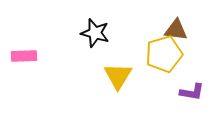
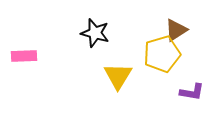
brown triangle: rotated 40 degrees counterclockwise
yellow pentagon: moved 2 px left
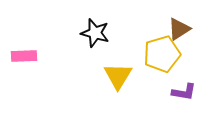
brown triangle: moved 3 px right, 1 px up
purple L-shape: moved 8 px left
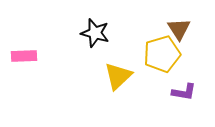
brown triangle: rotated 30 degrees counterclockwise
yellow triangle: rotated 16 degrees clockwise
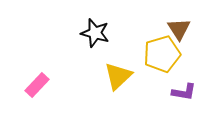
pink rectangle: moved 13 px right, 29 px down; rotated 45 degrees counterclockwise
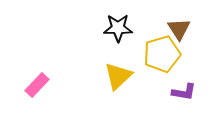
black star: moved 23 px right, 5 px up; rotated 16 degrees counterclockwise
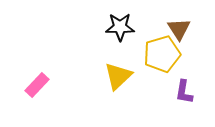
black star: moved 2 px right, 1 px up
purple L-shape: rotated 90 degrees clockwise
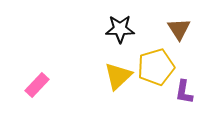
black star: moved 2 px down
yellow pentagon: moved 6 px left, 13 px down
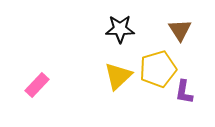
brown triangle: moved 1 px right, 1 px down
yellow pentagon: moved 2 px right, 2 px down
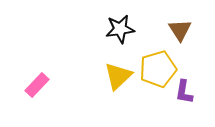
black star: rotated 8 degrees counterclockwise
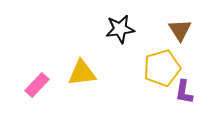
yellow pentagon: moved 4 px right, 1 px up
yellow triangle: moved 36 px left, 3 px up; rotated 36 degrees clockwise
